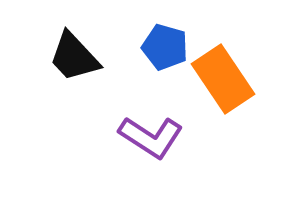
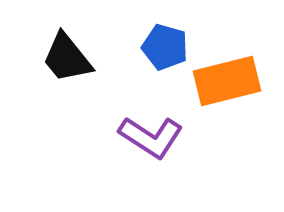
black trapezoid: moved 7 px left, 1 px down; rotated 4 degrees clockwise
orange rectangle: moved 4 px right, 2 px down; rotated 70 degrees counterclockwise
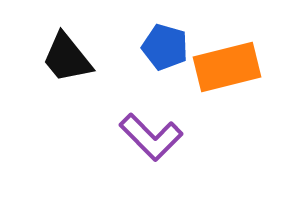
orange rectangle: moved 14 px up
purple L-shape: rotated 12 degrees clockwise
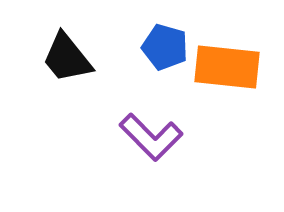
orange rectangle: rotated 20 degrees clockwise
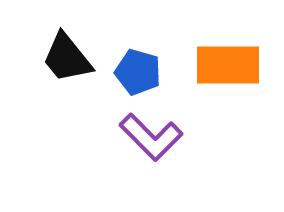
blue pentagon: moved 27 px left, 25 px down
orange rectangle: moved 1 px right, 2 px up; rotated 6 degrees counterclockwise
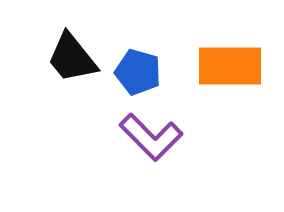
black trapezoid: moved 5 px right
orange rectangle: moved 2 px right, 1 px down
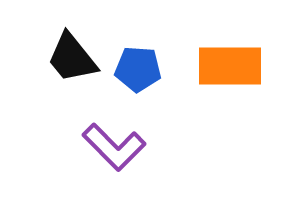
blue pentagon: moved 3 px up; rotated 12 degrees counterclockwise
purple L-shape: moved 37 px left, 10 px down
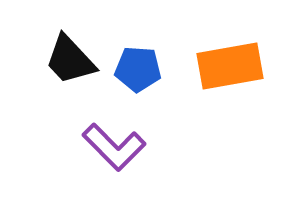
black trapezoid: moved 2 px left, 2 px down; rotated 4 degrees counterclockwise
orange rectangle: rotated 10 degrees counterclockwise
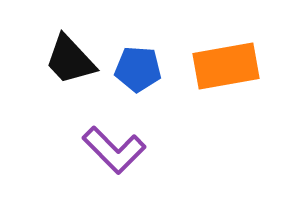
orange rectangle: moved 4 px left
purple L-shape: moved 3 px down
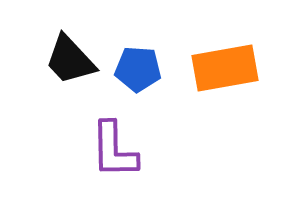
orange rectangle: moved 1 px left, 2 px down
purple L-shape: rotated 44 degrees clockwise
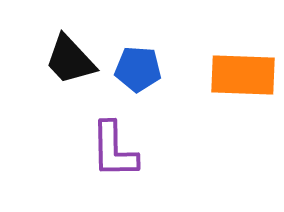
orange rectangle: moved 18 px right, 7 px down; rotated 12 degrees clockwise
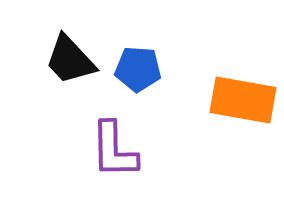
orange rectangle: moved 25 px down; rotated 8 degrees clockwise
